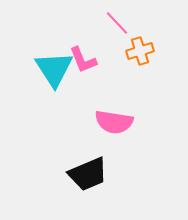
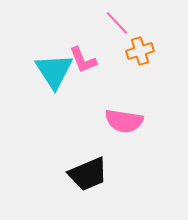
cyan triangle: moved 2 px down
pink semicircle: moved 10 px right, 1 px up
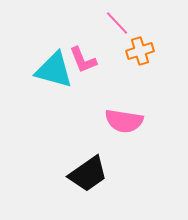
cyan triangle: moved 1 px up; rotated 42 degrees counterclockwise
black trapezoid: rotated 12 degrees counterclockwise
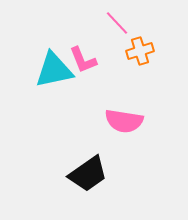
cyan triangle: rotated 27 degrees counterclockwise
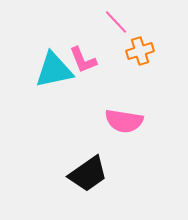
pink line: moved 1 px left, 1 px up
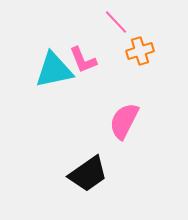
pink semicircle: rotated 108 degrees clockwise
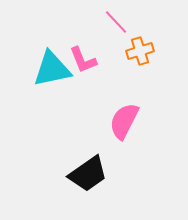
cyan triangle: moved 2 px left, 1 px up
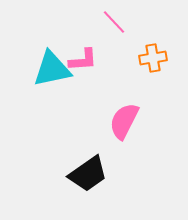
pink line: moved 2 px left
orange cross: moved 13 px right, 7 px down; rotated 8 degrees clockwise
pink L-shape: rotated 72 degrees counterclockwise
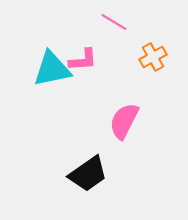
pink line: rotated 16 degrees counterclockwise
orange cross: moved 1 px up; rotated 20 degrees counterclockwise
